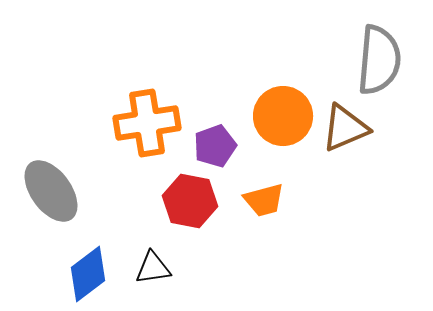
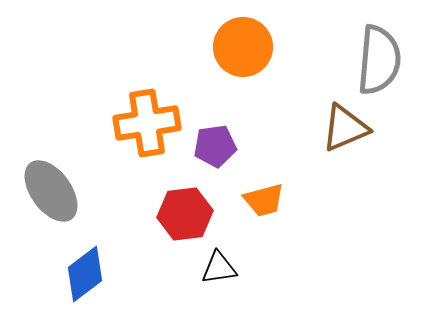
orange circle: moved 40 px left, 69 px up
purple pentagon: rotated 12 degrees clockwise
red hexagon: moved 5 px left, 13 px down; rotated 18 degrees counterclockwise
black triangle: moved 66 px right
blue diamond: moved 3 px left
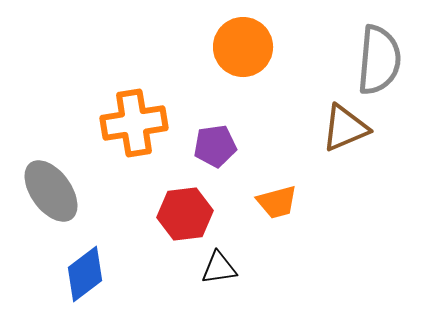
orange cross: moved 13 px left
orange trapezoid: moved 13 px right, 2 px down
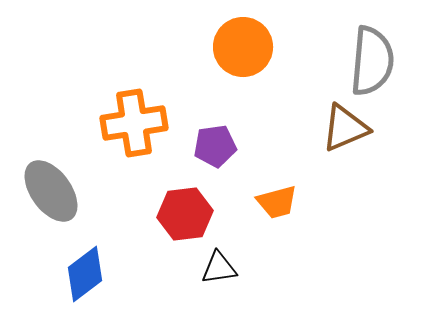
gray semicircle: moved 7 px left, 1 px down
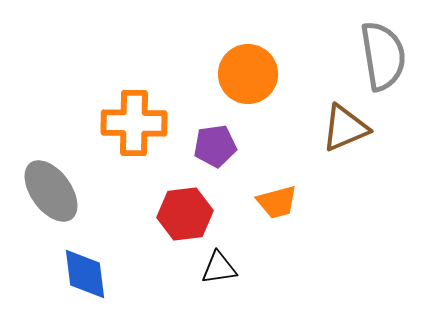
orange circle: moved 5 px right, 27 px down
gray semicircle: moved 11 px right, 5 px up; rotated 14 degrees counterclockwise
orange cross: rotated 10 degrees clockwise
blue diamond: rotated 60 degrees counterclockwise
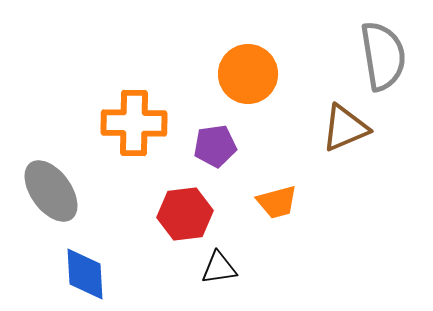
blue diamond: rotated 4 degrees clockwise
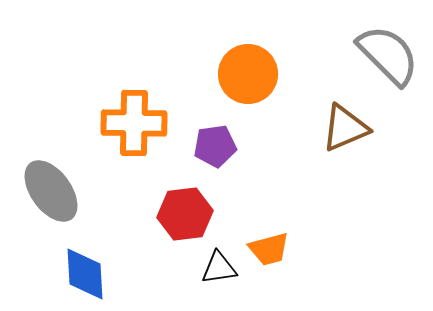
gray semicircle: moved 5 px right, 1 px up; rotated 36 degrees counterclockwise
orange trapezoid: moved 8 px left, 47 px down
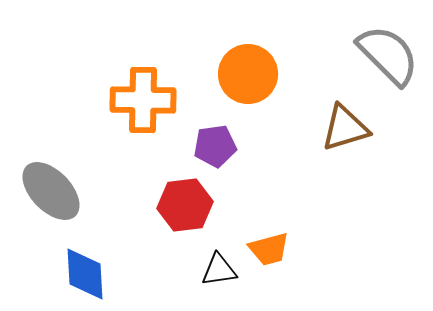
orange cross: moved 9 px right, 23 px up
brown triangle: rotated 6 degrees clockwise
gray ellipse: rotated 8 degrees counterclockwise
red hexagon: moved 9 px up
black triangle: moved 2 px down
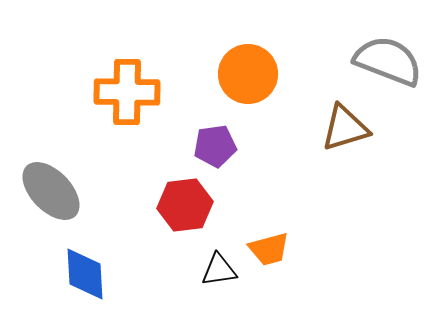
gray semicircle: moved 6 px down; rotated 24 degrees counterclockwise
orange cross: moved 16 px left, 8 px up
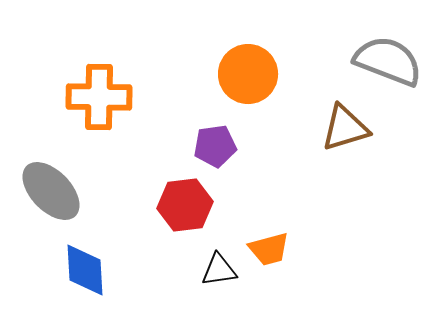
orange cross: moved 28 px left, 5 px down
blue diamond: moved 4 px up
